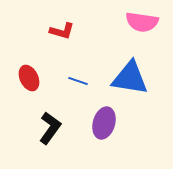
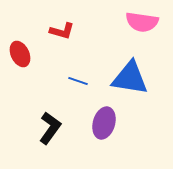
red ellipse: moved 9 px left, 24 px up
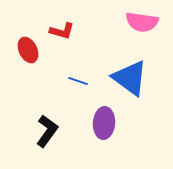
red ellipse: moved 8 px right, 4 px up
blue triangle: rotated 27 degrees clockwise
purple ellipse: rotated 12 degrees counterclockwise
black L-shape: moved 3 px left, 3 px down
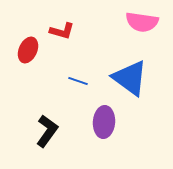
red ellipse: rotated 50 degrees clockwise
purple ellipse: moved 1 px up
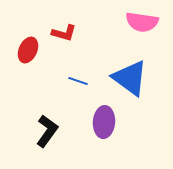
red L-shape: moved 2 px right, 2 px down
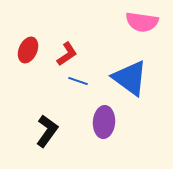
red L-shape: moved 3 px right, 21 px down; rotated 50 degrees counterclockwise
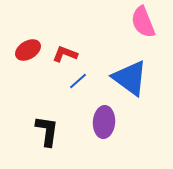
pink semicircle: moved 1 px right; rotated 60 degrees clockwise
red ellipse: rotated 35 degrees clockwise
red L-shape: moved 2 px left; rotated 125 degrees counterclockwise
blue line: rotated 60 degrees counterclockwise
black L-shape: rotated 28 degrees counterclockwise
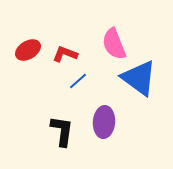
pink semicircle: moved 29 px left, 22 px down
blue triangle: moved 9 px right
black L-shape: moved 15 px right
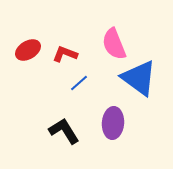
blue line: moved 1 px right, 2 px down
purple ellipse: moved 9 px right, 1 px down
black L-shape: moved 2 px right; rotated 40 degrees counterclockwise
